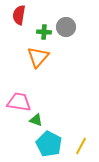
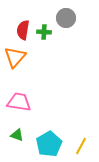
red semicircle: moved 4 px right, 15 px down
gray circle: moved 9 px up
orange triangle: moved 23 px left
green triangle: moved 19 px left, 15 px down
cyan pentagon: rotated 15 degrees clockwise
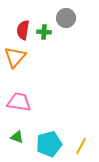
green triangle: moved 2 px down
cyan pentagon: rotated 15 degrees clockwise
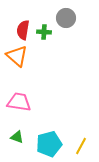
orange triangle: moved 2 px right, 1 px up; rotated 30 degrees counterclockwise
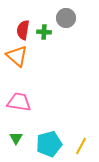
green triangle: moved 1 px left, 1 px down; rotated 40 degrees clockwise
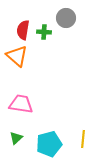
pink trapezoid: moved 2 px right, 2 px down
green triangle: rotated 16 degrees clockwise
yellow line: moved 2 px right, 7 px up; rotated 24 degrees counterclockwise
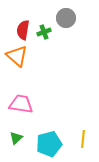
green cross: rotated 24 degrees counterclockwise
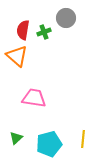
pink trapezoid: moved 13 px right, 6 px up
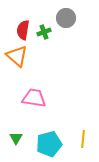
green triangle: rotated 16 degrees counterclockwise
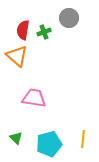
gray circle: moved 3 px right
green triangle: rotated 16 degrees counterclockwise
